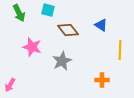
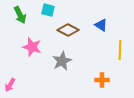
green arrow: moved 1 px right, 2 px down
brown diamond: rotated 25 degrees counterclockwise
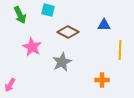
blue triangle: moved 3 px right; rotated 32 degrees counterclockwise
brown diamond: moved 2 px down
pink star: rotated 12 degrees clockwise
gray star: moved 1 px down
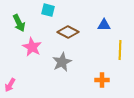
green arrow: moved 1 px left, 8 px down
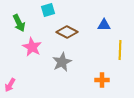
cyan square: rotated 32 degrees counterclockwise
brown diamond: moved 1 px left
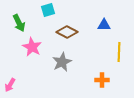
yellow line: moved 1 px left, 2 px down
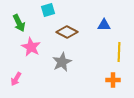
pink star: moved 1 px left
orange cross: moved 11 px right
pink arrow: moved 6 px right, 6 px up
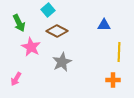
cyan square: rotated 24 degrees counterclockwise
brown diamond: moved 10 px left, 1 px up
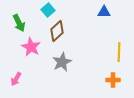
blue triangle: moved 13 px up
brown diamond: rotated 70 degrees counterclockwise
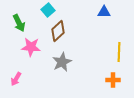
brown diamond: moved 1 px right
pink star: rotated 24 degrees counterclockwise
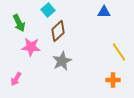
yellow line: rotated 36 degrees counterclockwise
gray star: moved 1 px up
